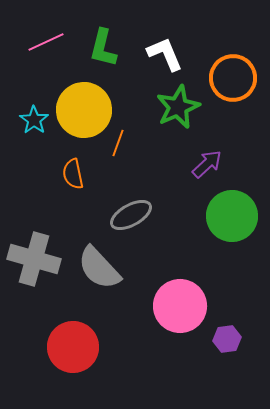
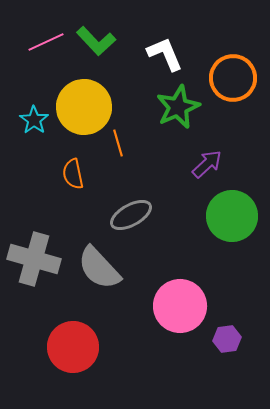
green L-shape: moved 7 px left, 7 px up; rotated 57 degrees counterclockwise
yellow circle: moved 3 px up
orange line: rotated 36 degrees counterclockwise
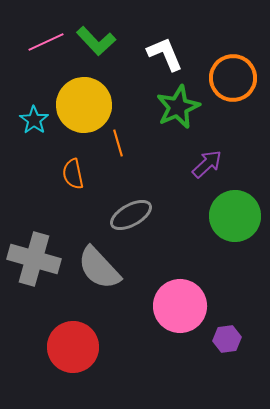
yellow circle: moved 2 px up
green circle: moved 3 px right
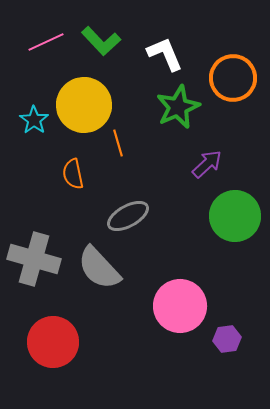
green L-shape: moved 5 px right
gray ellipse: moved 3 px left, 1 px down
red circle: moved 20 px left, 5 px up
